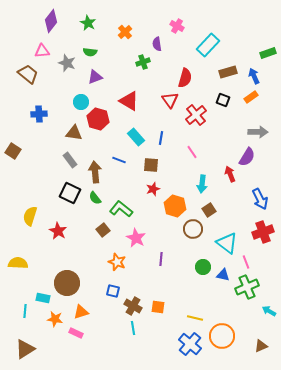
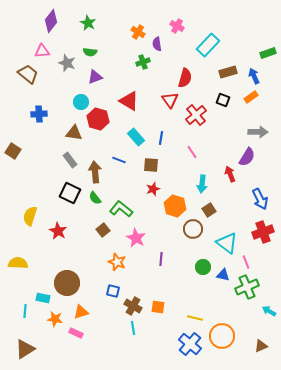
orange cross at (125, 32): moved 13 px right; rotated 16 degrees counterclockwise
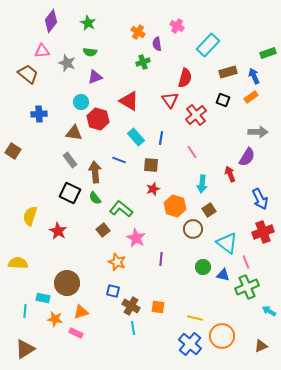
brown cross at (133, 306): moved 2 px left
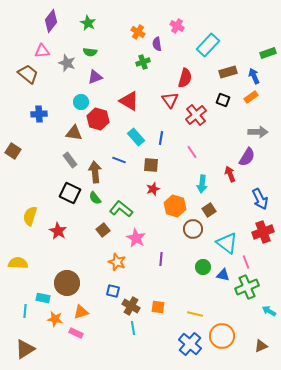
yellow line at (195, 318): moved 4 px up
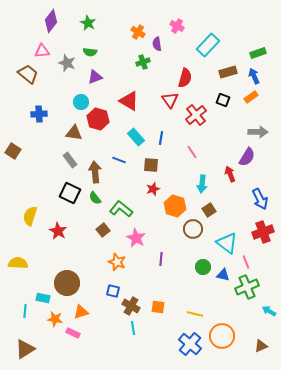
green rectangle at (268, 53): moved 10 px left
pink rectangle at (76, 333): moved 3 px left
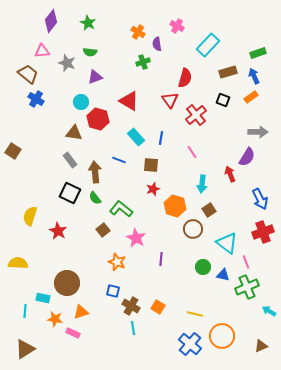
blue cross at (39, 114): moved 3 px left, 15 px up; rotated 35 degrees clockwise
orange square at (158, 307): rotated 24 degrees clockwise
